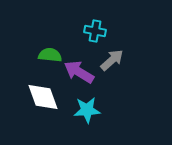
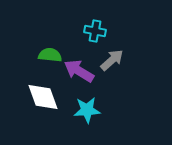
purple arrow: moved 1 px up
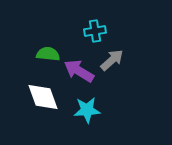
cyan cross: rotated 20 degrees counterclockwise
green semicircle: moved 2 px left, 1 px up
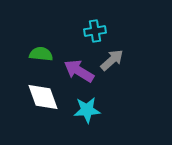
green semicircle: moved 7 px left
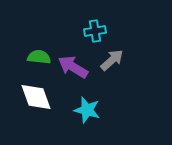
green semicircle: moved 2 px left, 3 px down
purple arrow: moved 6 px left, 4 px up
white diamond: moved 7 px left
cyan star: rotated 20 degrees clockwise
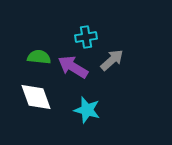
cyan cross: moved 9 px left, 6 px down
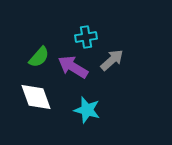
green semicircle: rotated 125 degrees clockwise
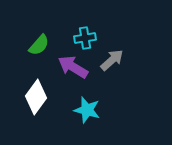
cyan cross: moved 1 px left, 1 px down
green semicircle: moved 12 px up
white diamond: rotated 56 degrees clockwise
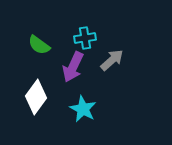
green semicircle: rotated 85 degrees clockwise
purple arrow: rotated 96 degrees counterclockwise
cyan star: moved 4 px left, 1 px up; rotated 12 degrees clockwise
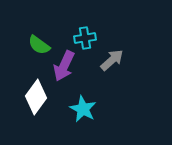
purple arrow: moved 9 px left, 1 px up
